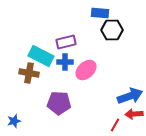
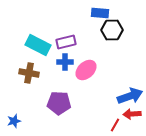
cyan rectangle: moved 3 px left, 11 px up
red arrow: moved 2 px left
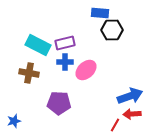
purple rectangle: moved 1 px left, 1 px down
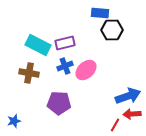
blue cross: moved 4 px down; rotated 21 degrees counterclockwise
blue arrow: moved 2 px left
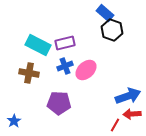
blue rectangle: moved 5 px right; rotated 36 degrees clockwise
black hexagon: rotated 20 degrees clockwise
blue star: rotated 16 degrees counterclockwise
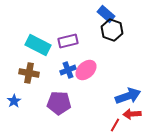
blue rectangle: moved 1 px right, 1 px down
purple rectangle: moved 3 px right, 2 px up
blue cross: moved 3 px right, 4 px down
blue star: moved 20 px up
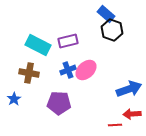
blue arrow: moved 1 px right, 7 px up
blue star: moved 2 px up
red line: rotated 56 degrees clockwise
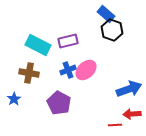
purple pentagon: rotated 25 degrees clockwise
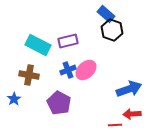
brown cross: moved 2 px down
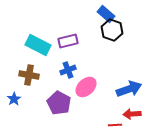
pink ellipse: moved 17 px down
